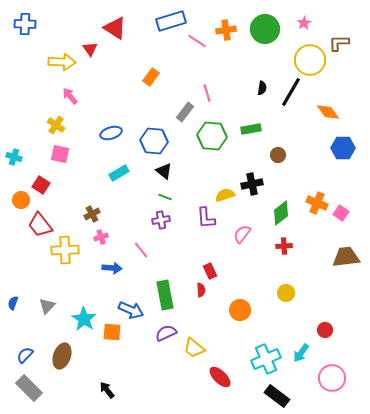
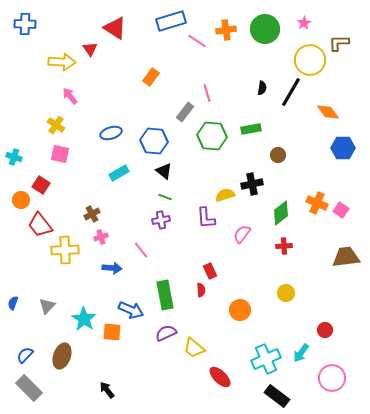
pink square at (341, 213): moved 3 px up
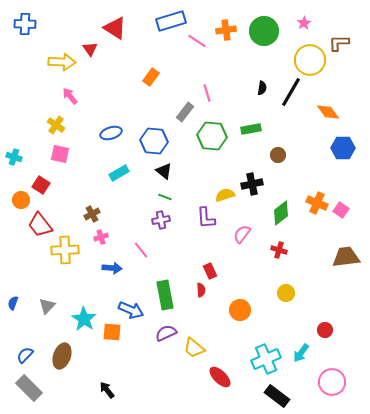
green circle at (265, 29): moved 1 px left, 2 px down
red cross at (284, 246): moved 5 px left, 4 px down; rotated 21 degrees clockwise
pink circle at (332, 378): moved 4 px down
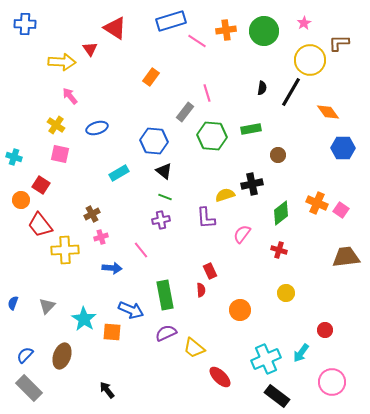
blue ellipse at (111, 133): moved 14 px left, 5 px up
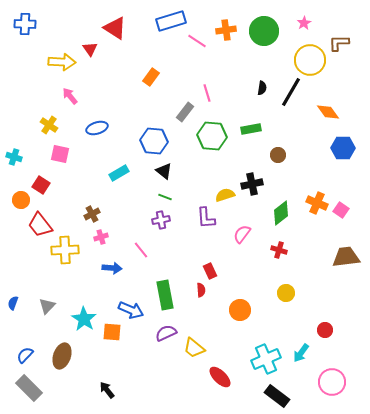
yellow cross at (56, 125): moved 7 px left
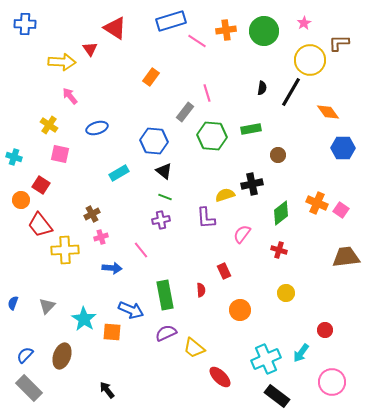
red rectangle at (210, 271): moved 14 px right
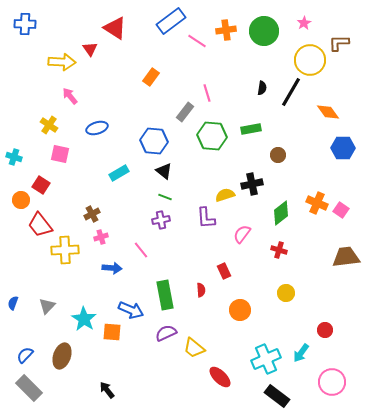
blue rectangle at (171, 21): rotated 20 degrees counterclockwise
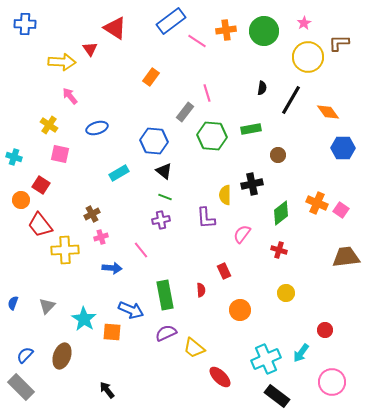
yellow circle at (310, 60): moved 2 px left, 3 px up
black line at (291, 92): moved 8 px down
yellow semicircle at (225, 195): rotated 72 degrees counterclockwise
gray rectangle at (29, 388): moved 8 px left, 1 px up
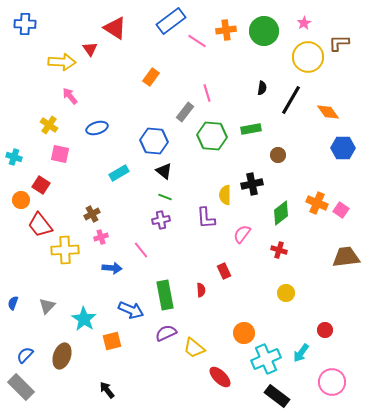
orange circle at (240, 310): moved 4 px right, 23 px down
orange square at (112, 332): moved 9 px down; rotated 18 degrees counterclockwise
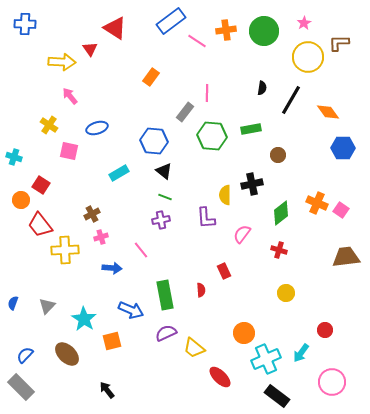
pink line at (207, 93): rotated 18 degrees clockwise
pink square at (60, 154): moved 9 px right, 3 px up
brown ellipse at (62, 356): moved 5 px right, 2 px up; rotated 65 degrees counterclockwise
